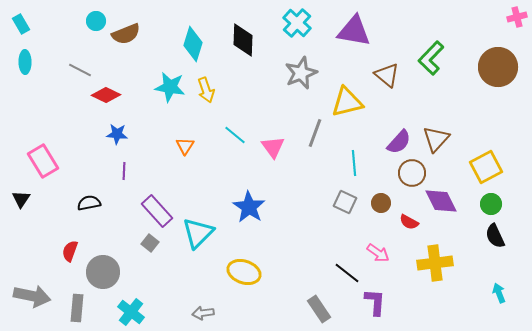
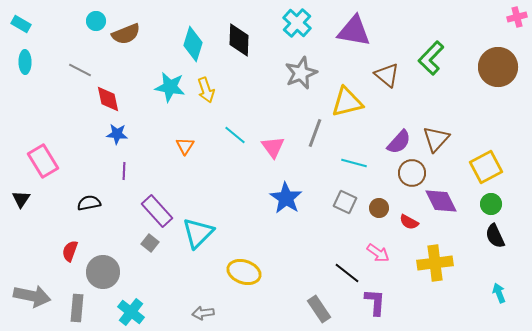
cyan rectangle at (21, 24): rotated 30 degrees counterclockwise
black diamond at (243, 40): moved 4 px left
red diamond at (106, 95): moved 2 px right, 4 px down; rotated 52 degrees clockwise
cyan line at (354, 163): rotated 70 degrees counterclockwise
brown circle at (381, 203): moved 2 px left, 5 px down
blue star at (249, 207): moved 37 px right, 9 px up
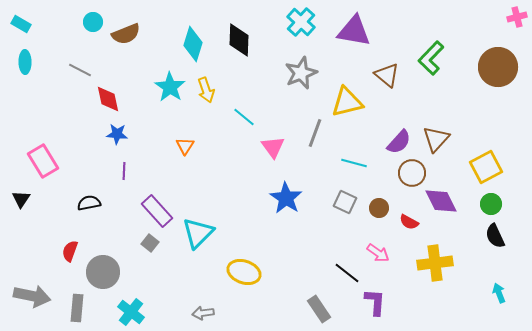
cyan circle at (96, 21): moved 3 px left, 1 px down
cyan cross at (297, 23): moved 4 px right, 1 px up
cyan star at (170, 87): rotated 24 degrees clockwise
cyan line at (235, 135): moved 9 px right, 18 px up
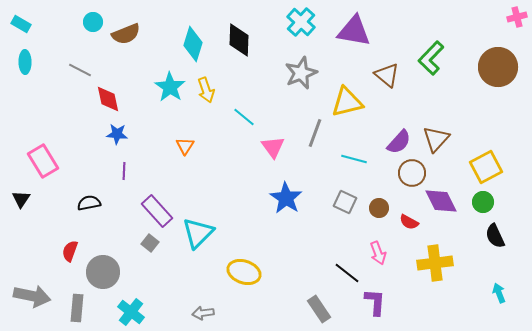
cyan line at (354, 163): moved 4 px up
green circle at (491, 204): moved 8 px left, 2 px up
pink arrow at (378, 253): rotated 35 degrees clockwise
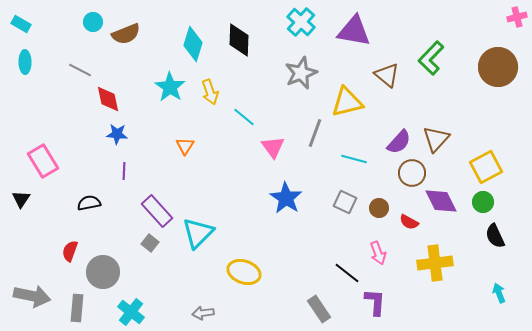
yellow arrow at (206, 90): moved 4 px right, 2 px down
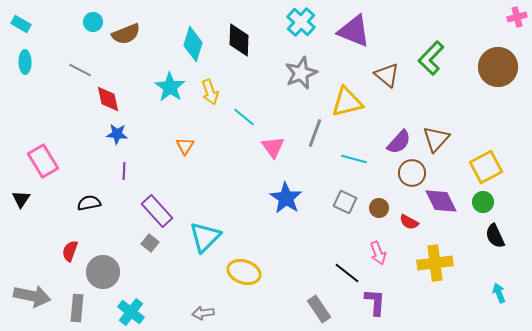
purple triangle at (354, 31): rotated 12 degrees clockwise
cyan triangle at (198, 233): moved 7 px right, 4 px down
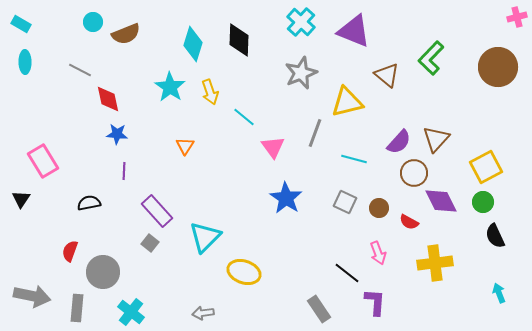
brown circle at (412, 173): moved 2 px right
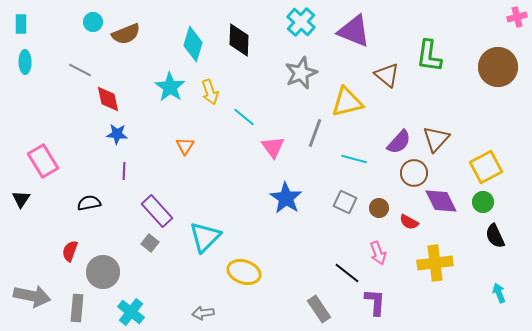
cyan rectangle at (21, 24): rotated 60 degrees clockwise
green L-shape at (431, 58): moved 2 px left, 2 px up; rotated 36 degrees counterclockwise
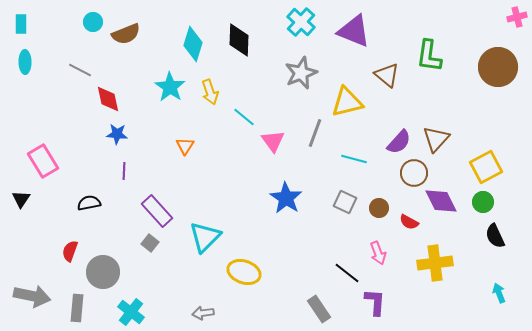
pink triangle at (273, 147): moved 6 px up
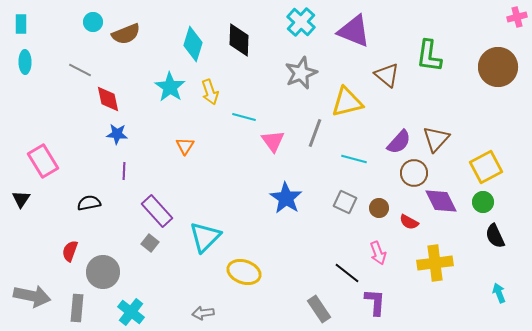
cyan line at (244, 117): rotated 25 degrees counterclockwise
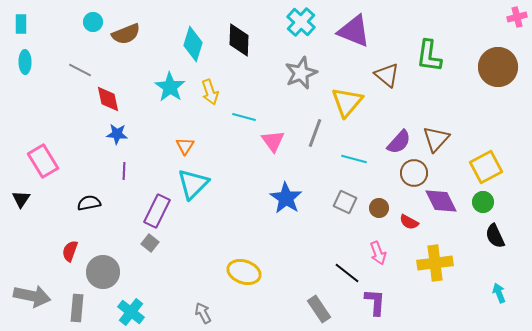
yellow triangle at (347, 102): rotated 36 degrees counterclockwise
purple rectangle at (157, 211): rotated 68 degrees clockwise
cyan triangle at (205, 237): moved 12 px left, 53 px up
gray arrow at (203, 313): rotated 70 degrees clockwise
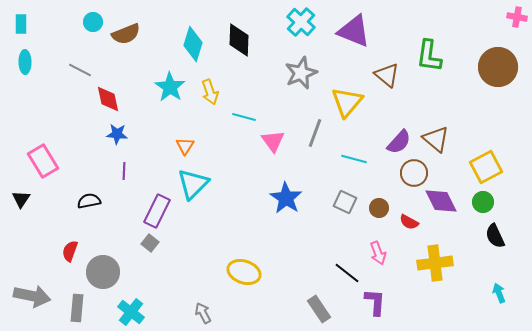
pink cross at (517, 17): rotated 24 degrees clockwise
brown triangle at (436, 139): rotated 32 degrees counterclockwise
black semicircle at (89, 203): moved 2 px up
